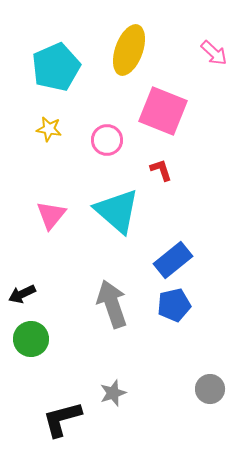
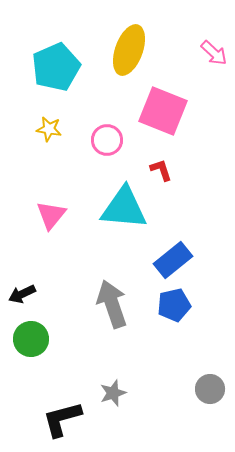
cyan triangle: moved 7 px right, 3 px up; rotated 36 degrees counterclockwise
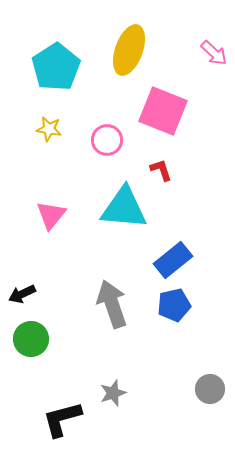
cyan pentagon: rotated 9 degrees counterclockwise
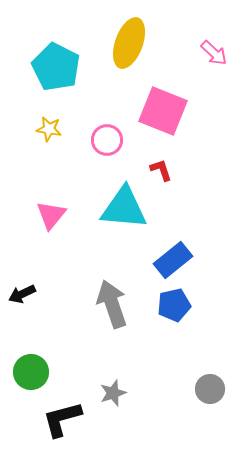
yellow ellipse: moved 7 px up
cyan pentagon: rotated 12 degrees counterclockwise
green circle: moved 33 px down
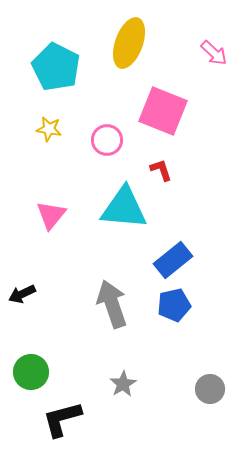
gray star: moved 10 px right, 9 px up; rotated 12 degrees counterclockwise
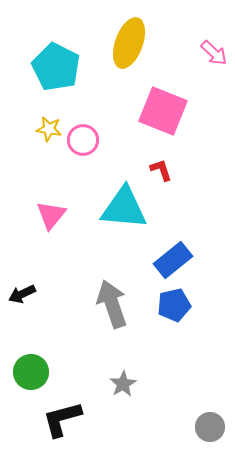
pink circle: moved 24 px left
gray circle: moved 38 px down
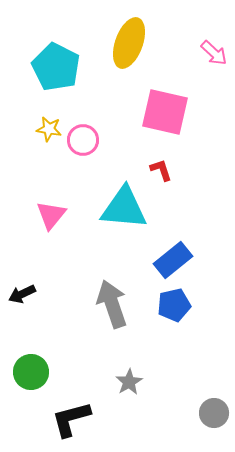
pink square: moved 2 px right, 1 px down; rotated 9 degrees counterclockwise
gray star: moved 6 px right, 2 px up
black L-shape: moved 9 px right
gray circle: moved 4 px right, 14 px up
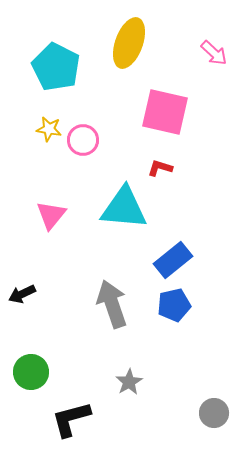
red L-shape: moved 1 px left, 2 px up; rotated 55 degrees counterclockwise
